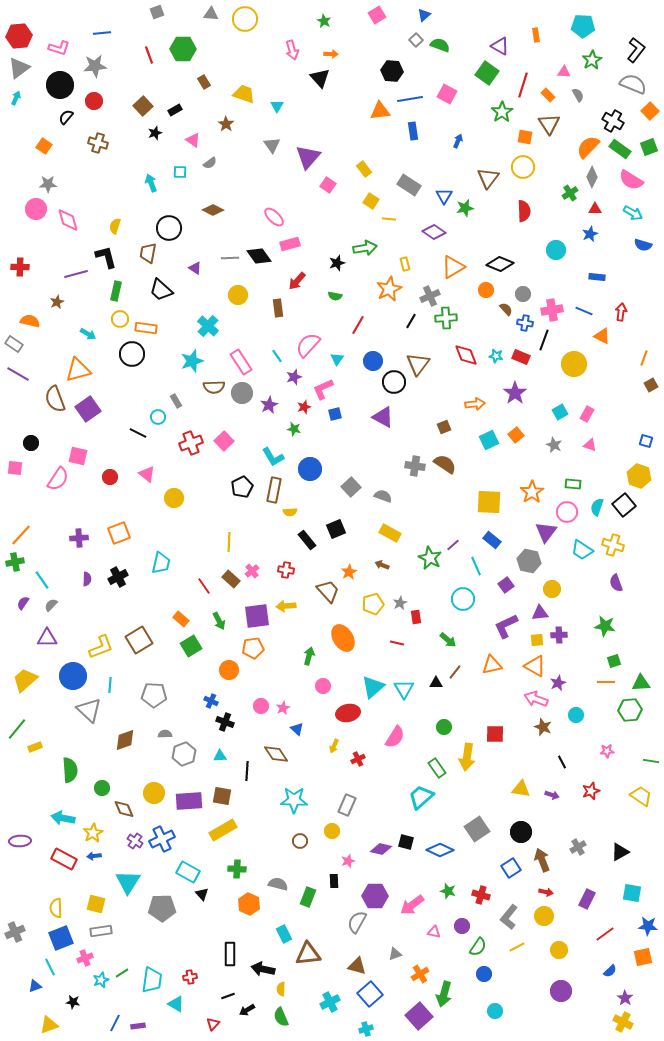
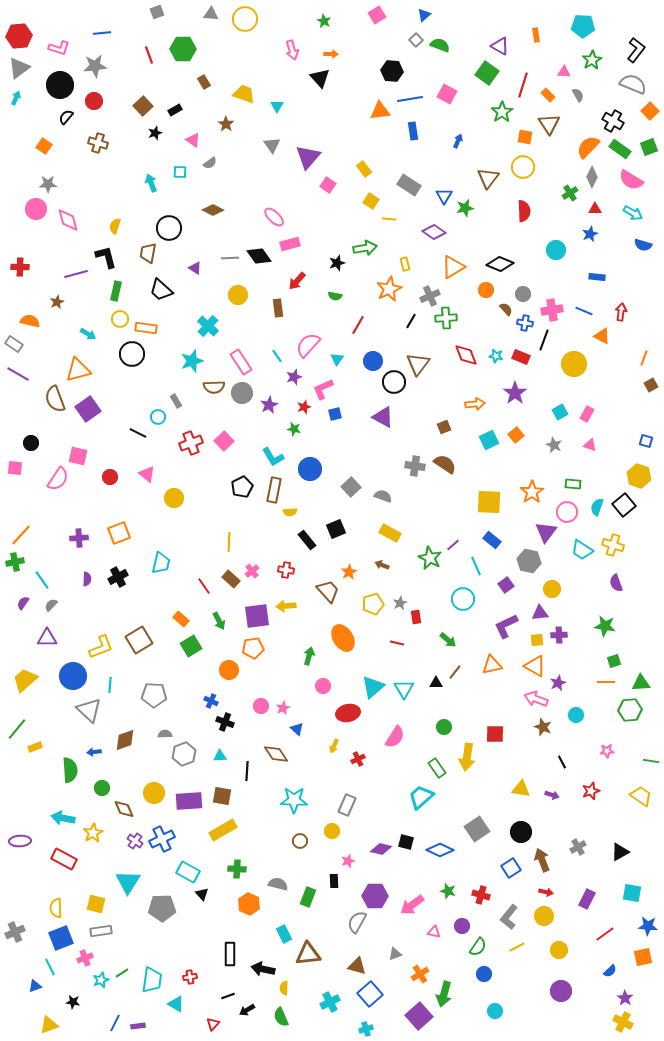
blue arrow at (94, 856): moved 104 px up
yellow semicircle at (281, 989): moved 3 px right, 1 px up
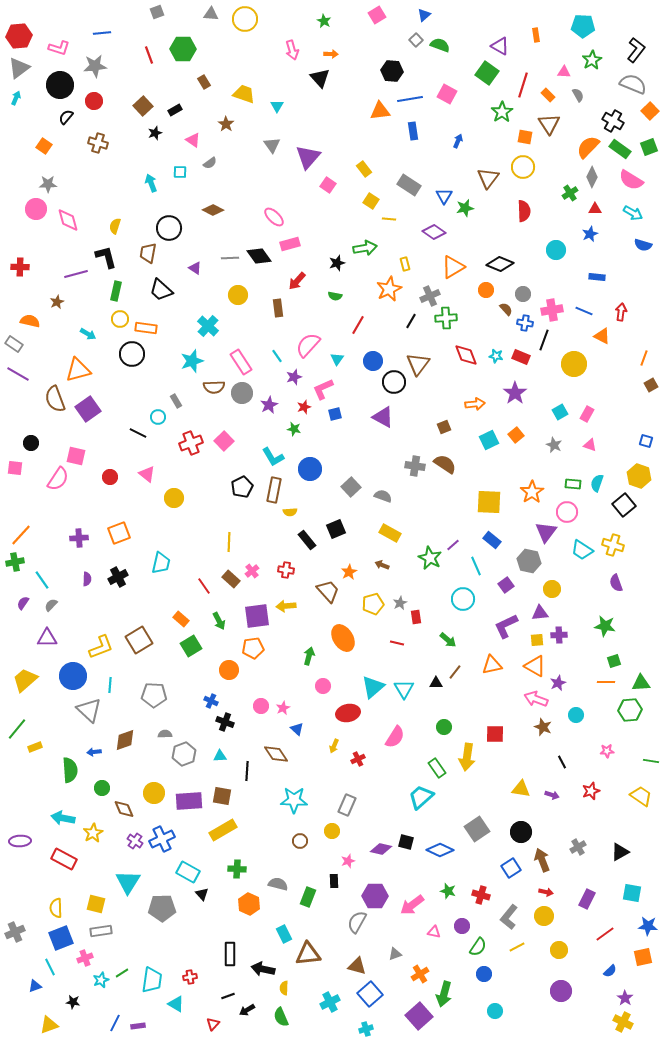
pink square at (78, 456): moved 2 px left
cyan semicircle at (597, 507): moved 24 px up
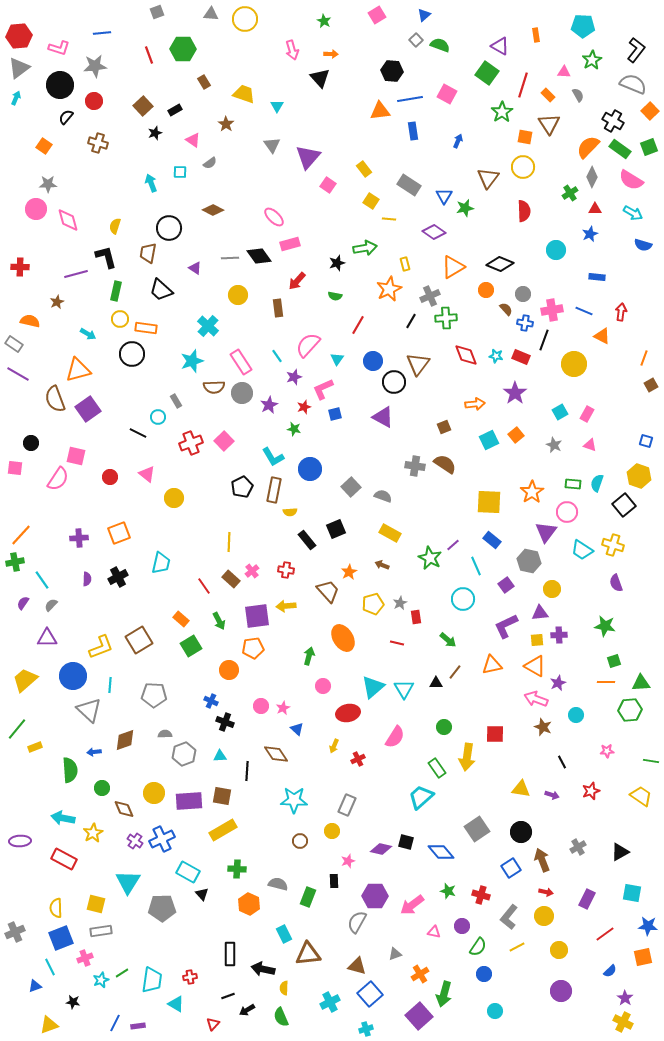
blue diamond at (440, 850): moved 1 px right, 2 px down; rotated 24 degrees clockwise
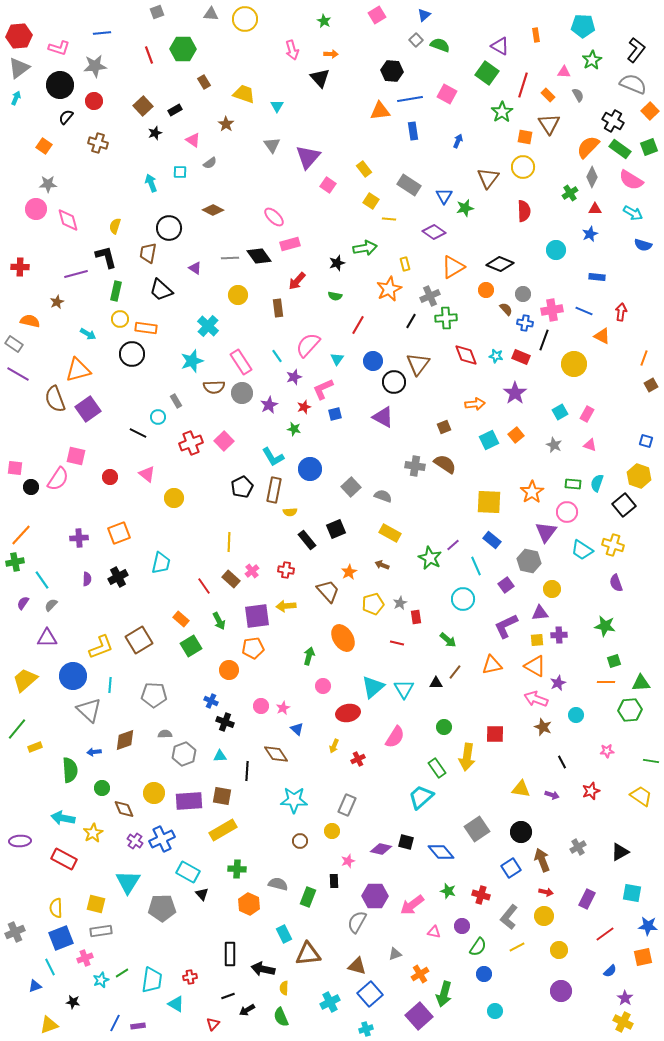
black circle at (31, 443): moved 44 px down
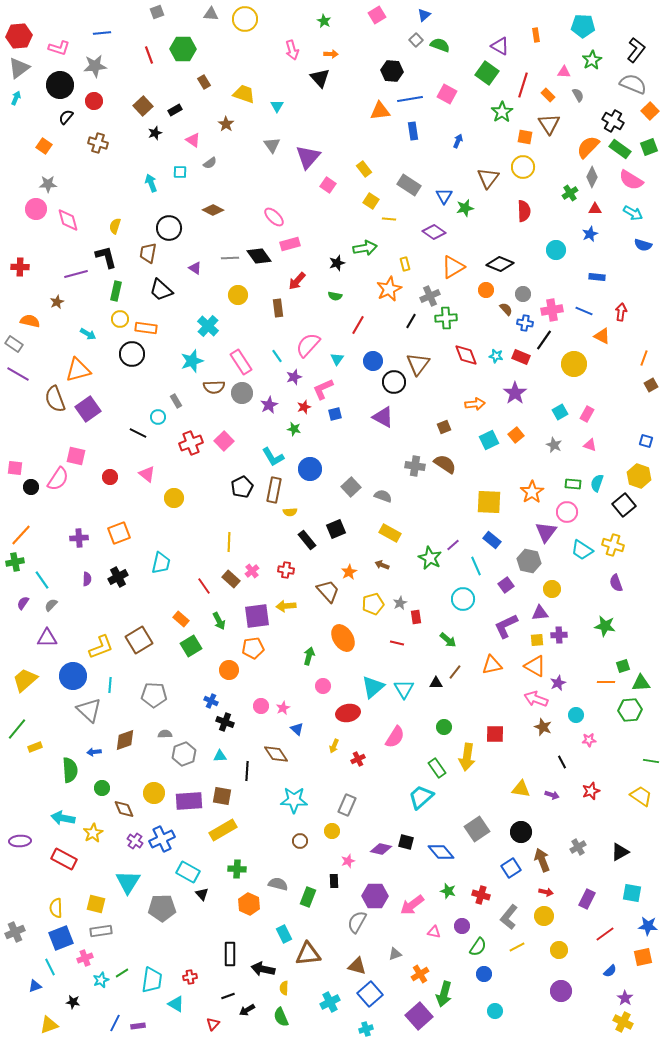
black line at (544, 340): rotated 15 degrees clockwise
green square at (614, 661): moved 9 px right, 5 px down
pink star at (607, 751): moved 18 px left, 11 px up
